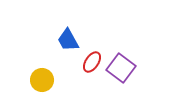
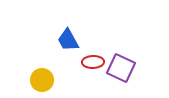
red ellipse: moved 1 px right; rotated 55 degrees clockwise
purple square: rotated 12 degrees counterclockwise
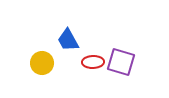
purple square: moved 6 px up; rotated 8 degrees counterclockwise
yellow circle: moved 17 px up
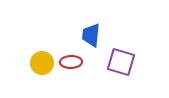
blue trapezoid: moved 23 px right, 5 px up; rotated 35 degrees clockwise
red ellipse: moved 22 px left
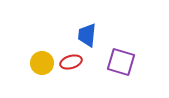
blue trapezoid: moved 4 px left
red ellipse: rotated 15 degrees counterclockwise
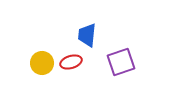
purple square: rotated 36 degrees counterclockwise
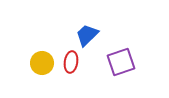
blue trapezoid: rotated 40 degrees clockwise
red ellipse: rotated 65 degrees counterclockwise
